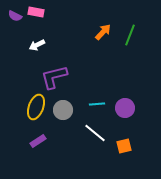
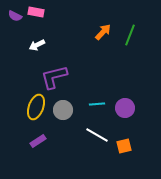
white line: moved 2 px right, 2 px down; rotated 10 degrees counterclockwise
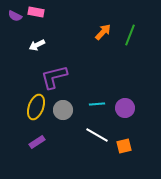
purple rectangle: moved 1 px left, 1 px down
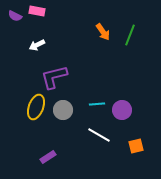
pink rectangle: moved 1 px right, 1 px up
orange arrow: rotated 102 degrees clockwise
purple circle: moved 3 px left, 2 px down
white line: moved 2 px right
purple rectangle: moved 11 px right, 15 px down
orange square: moved 12 px right
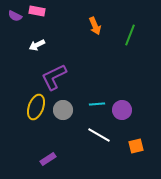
orange arrow: moved 8 px left, 6 px up; rotated 12 degrees clockwise
purple L-shape: rotated 12 degrees counterclockwise
purple rectangle: moved 2 px down
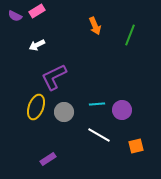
pink rectangle: rotated 42 degrees counterclockwise
gray circle: moved 1 px right, 2 px down
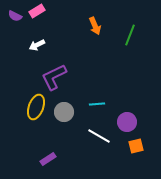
purple circle: moved 5 px right, 12 px down
white line: moved 1 px down
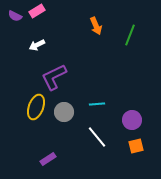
orange arrow: moved 1 px right
purple circle: moved 5 px right, 2 px up
white line: moved 2 px left, 1 px down; rotated 20 degrees clockwise
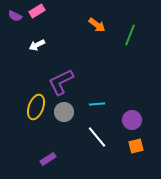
orange arrow: moved 1 px right, 1 px up; rotated 30 degrees counterclockwise
purple L-shape: moved 7 px right, 5 px down
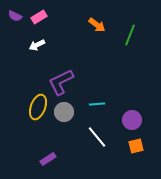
pink rectangle: moved 2 px right, 6 px down
yellow ellipse: moved 2 px right
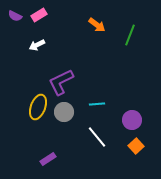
pink rectangle: moved 2 px up
orange square: rotated 28 degrees counterclockwise
